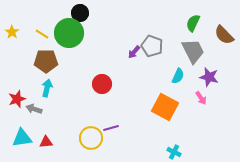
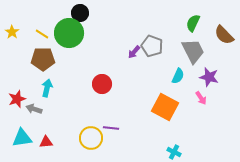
brown pentagon: moved 3 px left, 2 px up
purple line: rotated 21 degrees clockwise
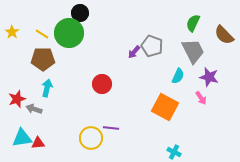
red triangle: moved 8 px left, 1 px down
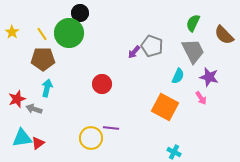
yellow line: rotated 24 degrees clockwise
red triangle: rotated 32 degrees counterclockwise
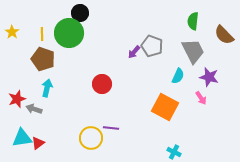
green semicircle: moved 2 px up; rotated 18 degrees counterclockwise
yellow line: rotated 32 degrees clockwise
brown pentagon: rotated 20 degrees clockwise
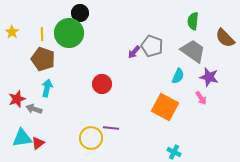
brown semicircle: moved 1 px right, 3 px down
gray trapezoid: rotated 28 degrees counterclockwise
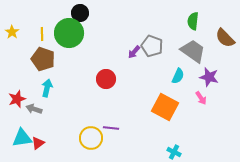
red circle: moved 4 px right, 5 px up
